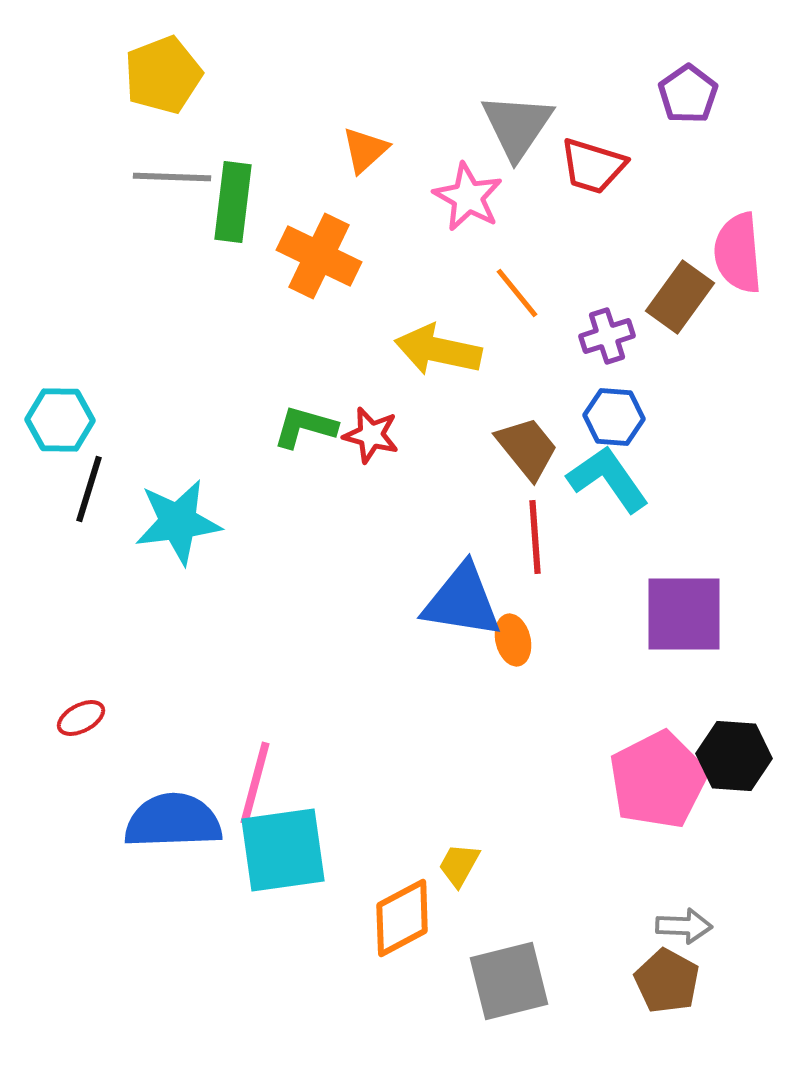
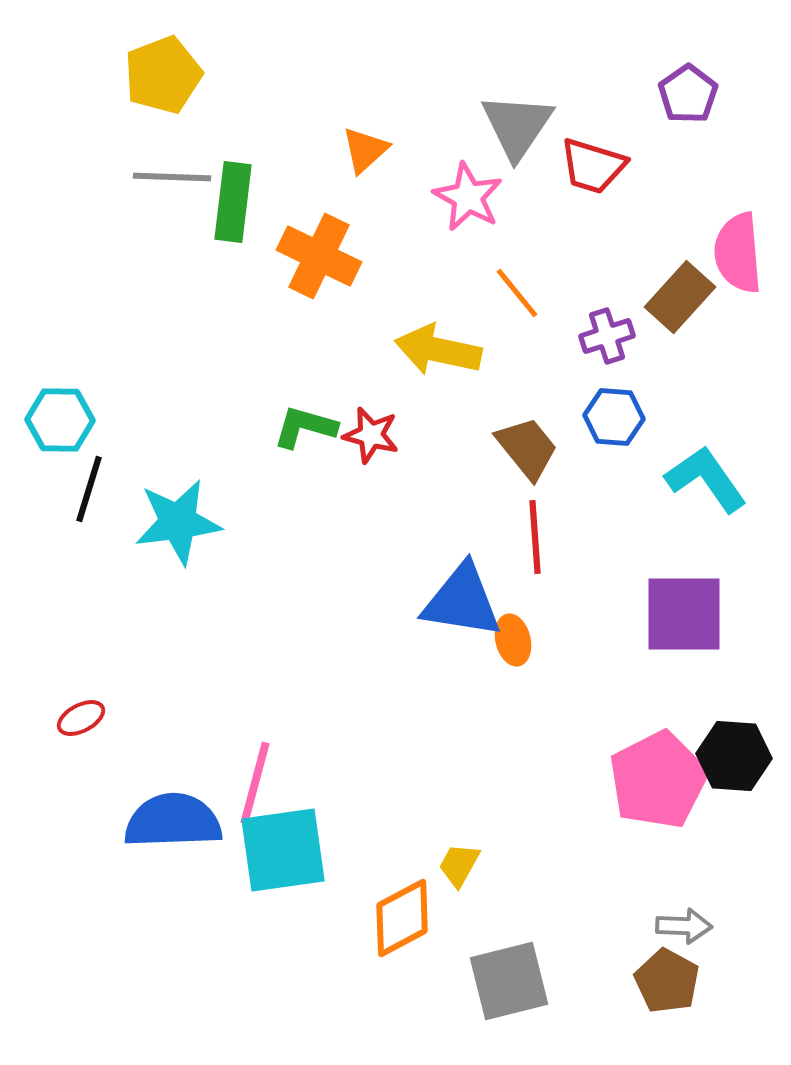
brown rectangle: rotated 6 degrees clockwise
cyan L-shape: moved 98 px right
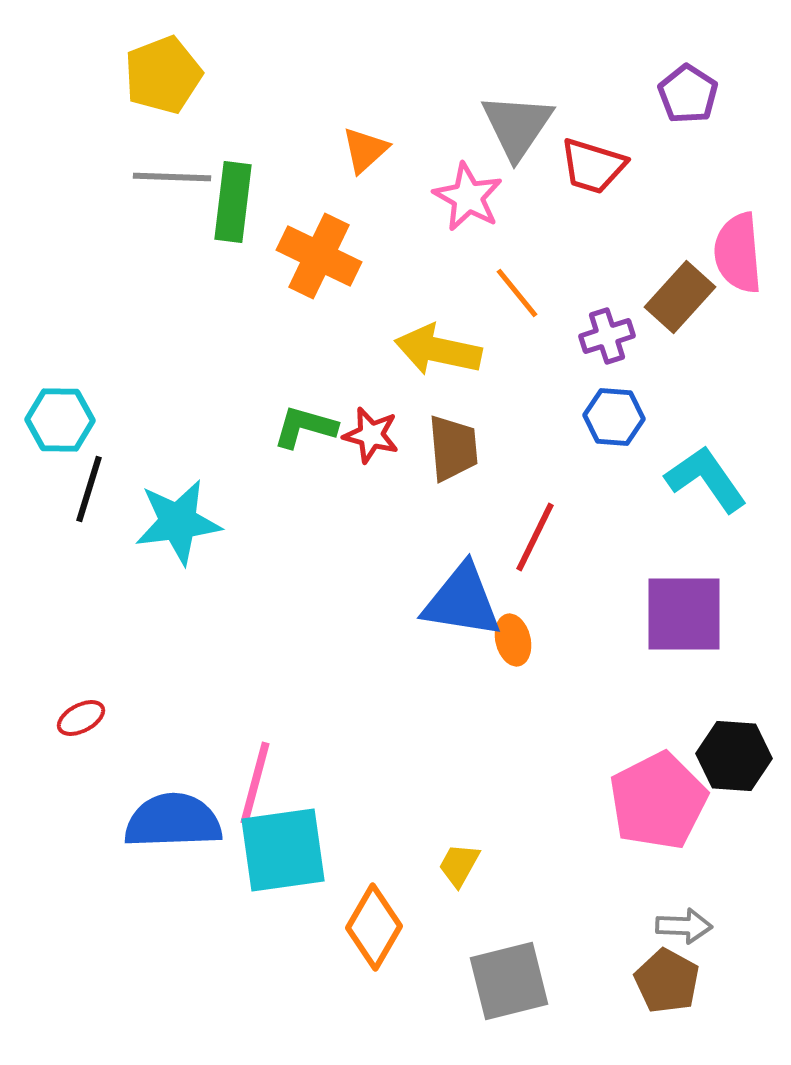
purple pentagon: rotated 4 degrees counterclockwise
brown trapezoid: moved 74 px left; rotated 34 degrees clockwise
red line: rotated 30 degrees clockwise
pink pentagon: moved 21 px down
orange diamond: moved 28 px left, 9 px down; rotated 32 degrees counterclockwise
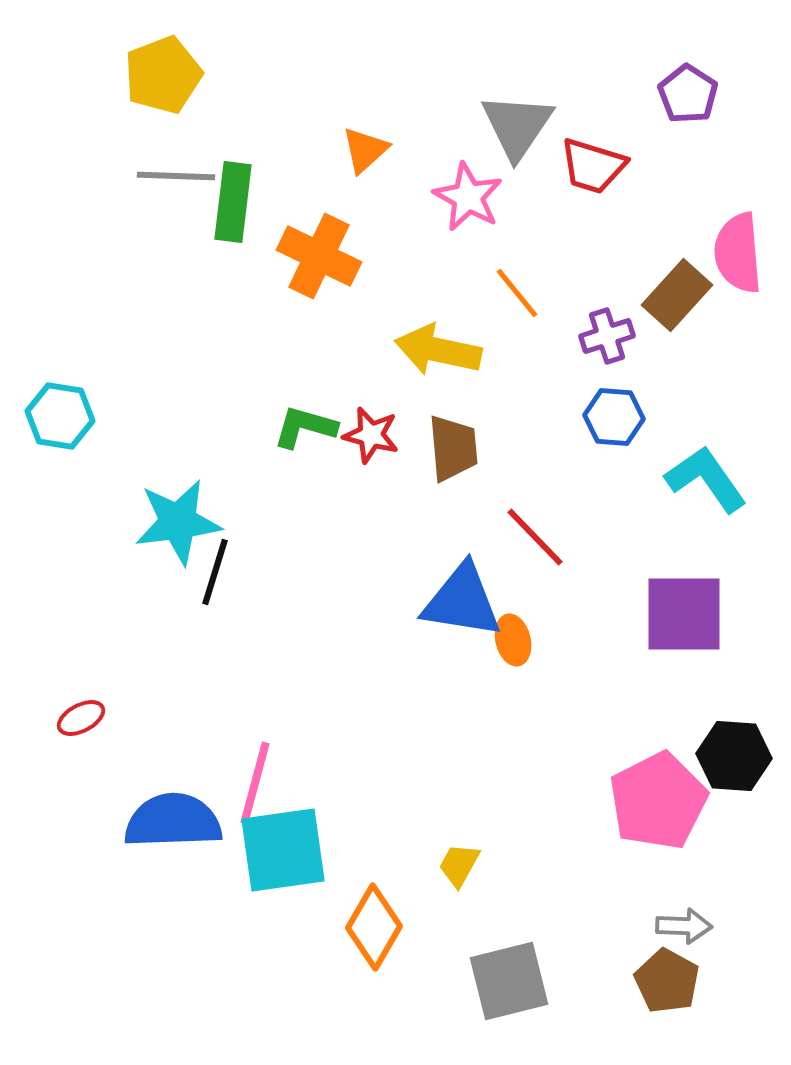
gray line: moved 4 px right, 1 px up
brown rectangle: moved 3 px left, 2 px up
cyan hexagon: moved 4 px up; rotated 8 degrees clockwise
black line: moved 126 px right, 83 px down
red line: rotated 70 degrees counterclockwise
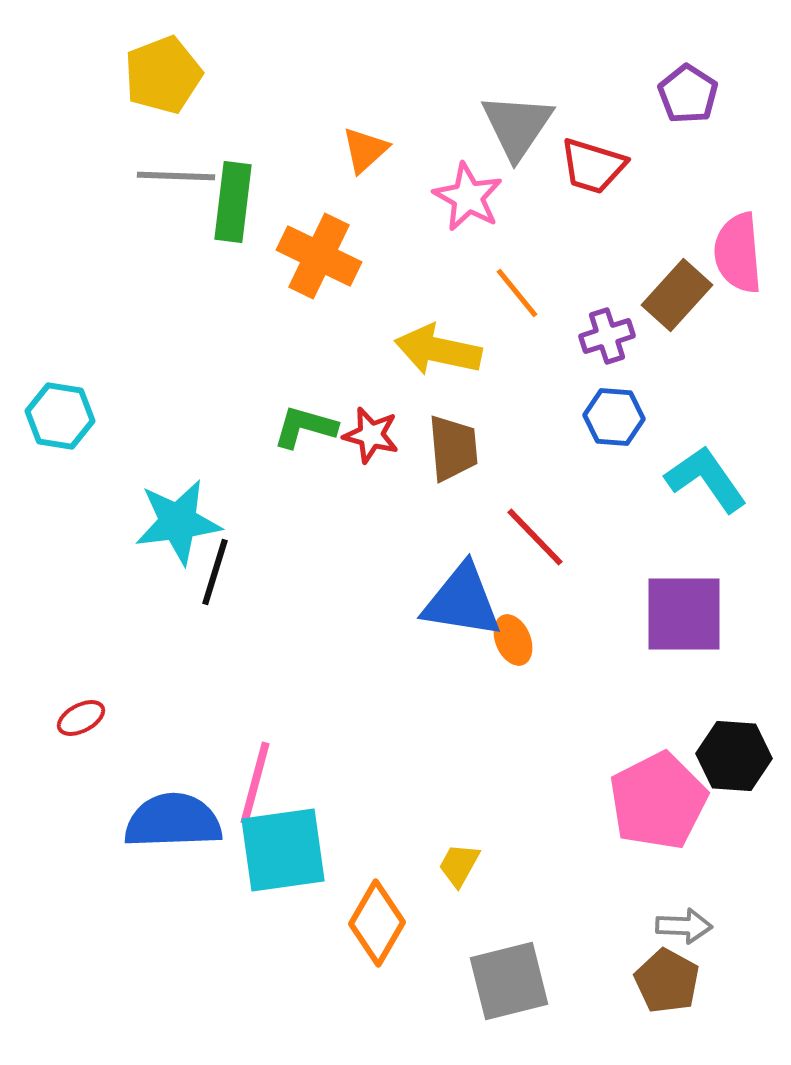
orange ellipse: rotated 9 degrees counterclockwise
orange diamond: moved 3 px right, 4 px up
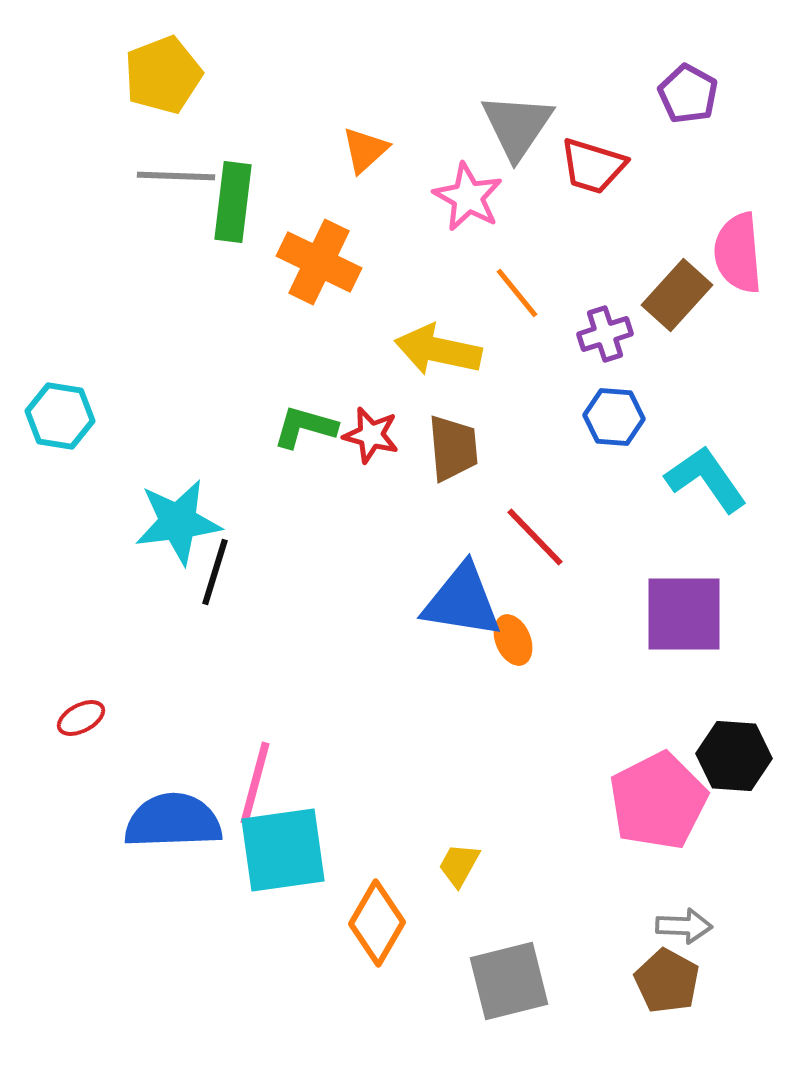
purple pentagon: rotated 4 degrees counterclockwise
orange cross: moved 6 px down
purple cross: moved 2 px left, 2 px up
